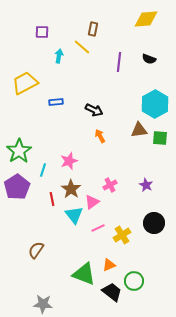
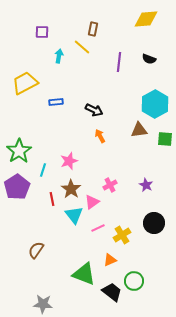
green square: moved 5 px right, 1 px down
orange triangle: moved 1 px right, 5 px up
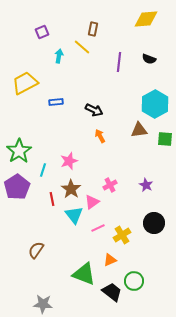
purple square: rotated 24 degrees counterclockwise
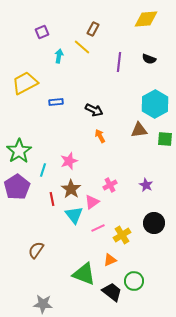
brown rectangle: rotated 16 degrees clockwise
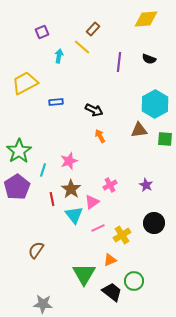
brown rectangle: rotated 16 degrees clockwise
green triangle: rotated 40 degrees clockwise
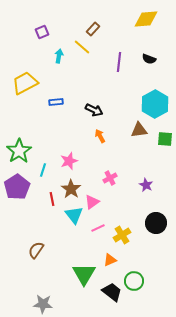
pink cross: moved 7 px up
black circle: moved 2 px right
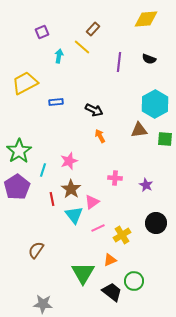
pink cross: moved 5 px right; rotated 32 degrees clockwise
green triangle: moved 1 px left, 1 px up
